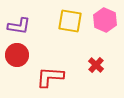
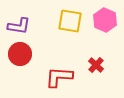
red circle: moved 3 px right, 1 px up
red L-shape: moved 9 px right
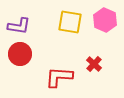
yellow square: moved 1 px down
red cross: moved 2 px left, 1 px up
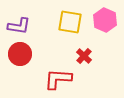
red cross: moved 10 px left, 8 px up
red L-shape: moved 1 px left, 2 px down
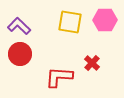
pink hexagon: rotated 25 degrees counterclockwise
purple L-shape: rotated 145 degrees counterclockwise
red cross: moved 8 px right, 7 px down
red L-shape: moved 1 px right, 2 px up
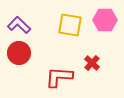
yellow square: moved 3 px down
purple L-shape: moved 1 px up
red circle: moved 1 px left, 1 px up
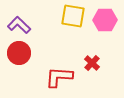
yellow square: moved 3 px right, 9 px up
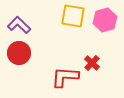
pink hexagon: rotated 15 degrees counterclockwise
red L-shape: moved 6 px right
